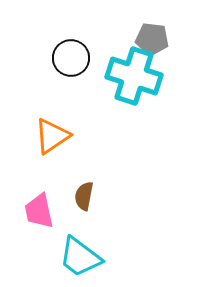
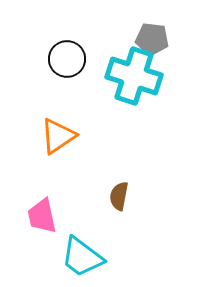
black circle: moved 4 px left, 1 px down
orange triangle: moved 6 px right
brown semicircle: moved 35 px right
pink trapezoid: moved 3 px right, 5 px down
cyan trapezoid: moved 2 px right
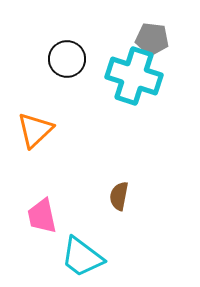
orange triangle: moved 23 px left, 6 px up; rotated 9 degrees counterclockwise
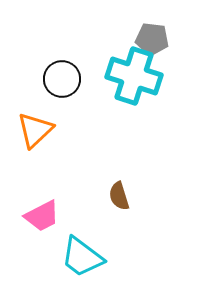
black circle: moved 5 px left, 20 px down
brown semicircle: rotated 28 degrees counterclockwise
pink trapezoid: rotated 105 degrees counterclockwise
